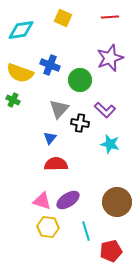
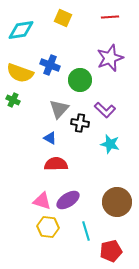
blue triangle: rotated 40 degrees counterclockwise
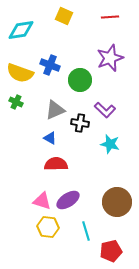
yellow square: moved 1 px right, 2 px up
green cross: moved 3 px right, 2 px down
gray triangle: moved 4 px left, 1 px down; rotated 25 degrees clockwise
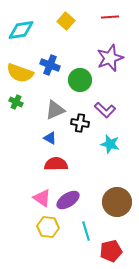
yellow square: moved 2 px right, 5 px down; rotated 18 degrees clockwise
pink triangle: moved 3 px up; rotated 18 degrees clockwise
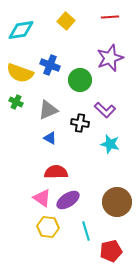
gray triangle: moved 7 px left
red semicircle: moved 8 px down
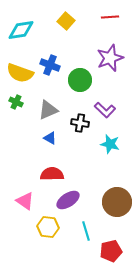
red semicircle: moved 4 px left, 2 px down
pink triangle: moved 17 px left, 3 px down
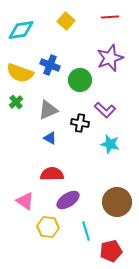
green cross: rotated 24 degrees clockwise
